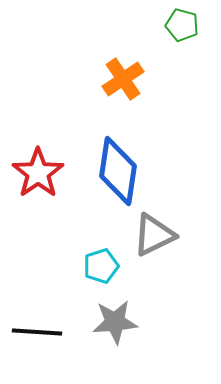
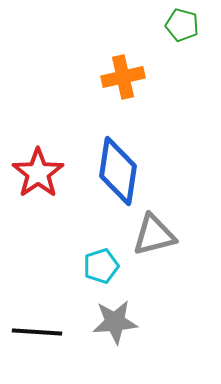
orange cross: moved 2 px up; rotated 21 degrees clockwise
gray triangle: rotated 12 degrees clockwise
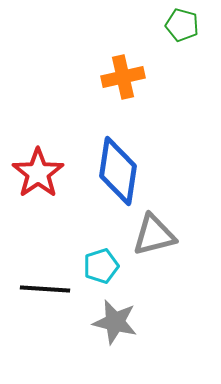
gray star: rotated 18 degrees clockwise
black line: moved 8 px right, 43 px up
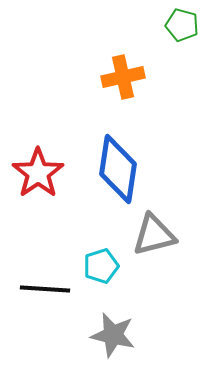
blue diamond: moved 2 px up
gray star: moved 2 px left, 13 px down
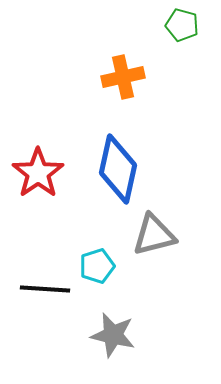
blue diamond: rotated 4 degrees clockwise
cyan pentagon: moved 4 px left
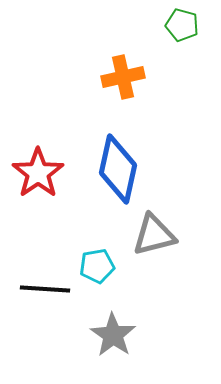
cyan pentagon: rotated 8 degrees clockwise
gray star: rotated 21 degrees clockwise
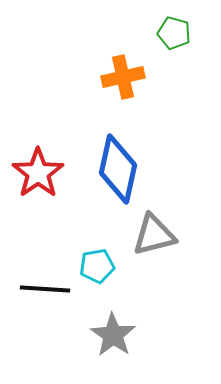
green pentagon: moved 8 px left, 8 px down
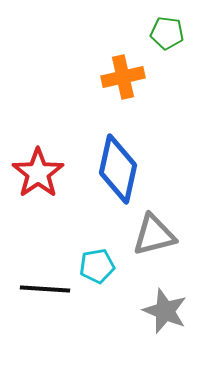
green pentagon: moved 7 px left; rotated 8 degrees counterclockwise
gray star: moved 52 px right, 24 px up; rotated 12 degrees counterclockwise
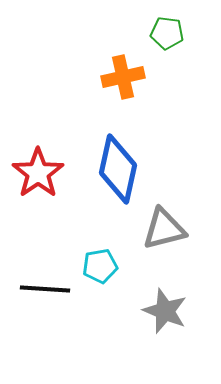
gray triangle: moved 10 px right, 6 px up
cyan pentagon: moved 3 px right
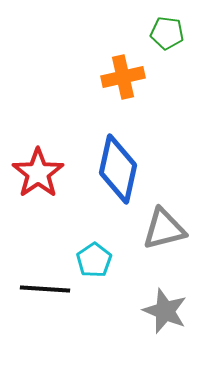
cyan pentagon: moved 6 px left, 6 px up; rotated 24 degrees counterclockwise
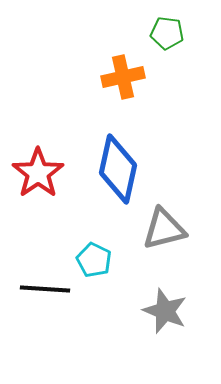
cyan pentagon: rotated 12 degrees counterclockwise
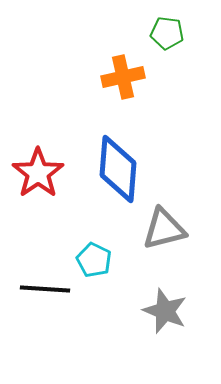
blue diamond: rotated 8 degrees counterclockwise
